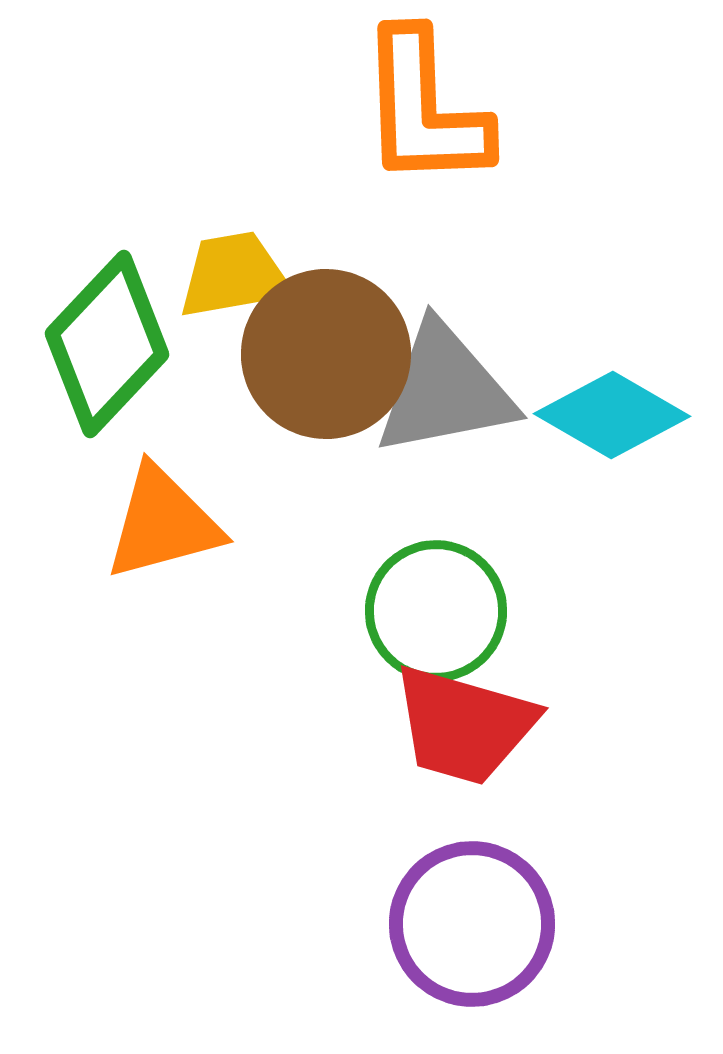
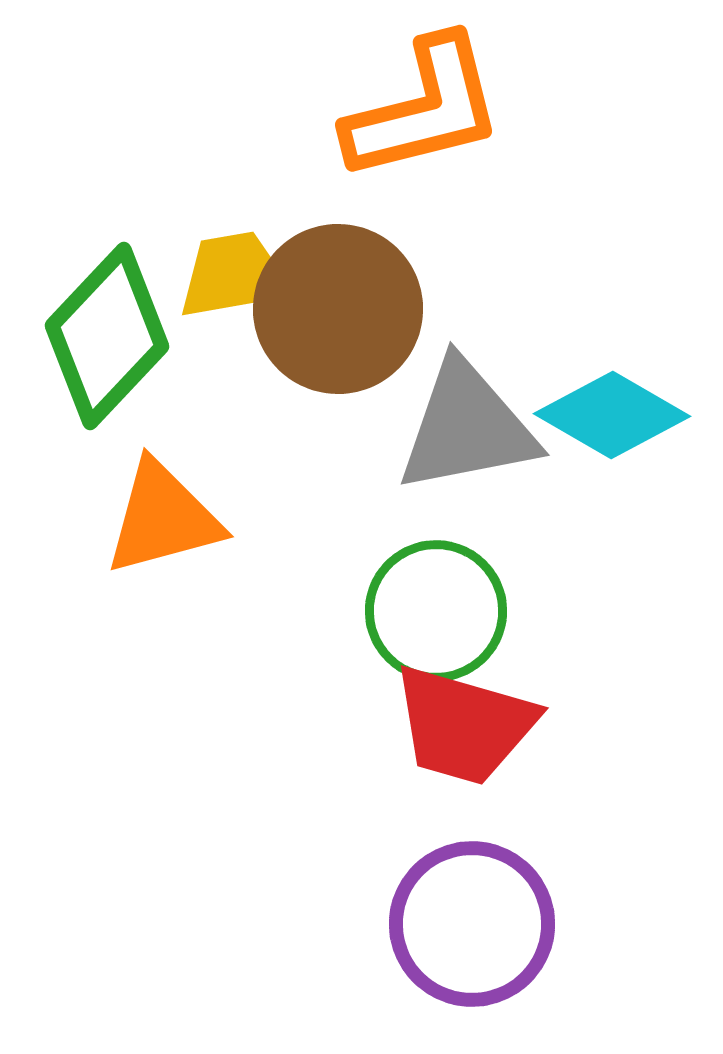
orange L-shape: rotated 102 degrees counterclockwise
green diamond: moved 8 px up
brown circle: moved 12 px right, 45 px up
gray triangle: moved 22 px right, 37 px down
orange triangle: moved 5 px up
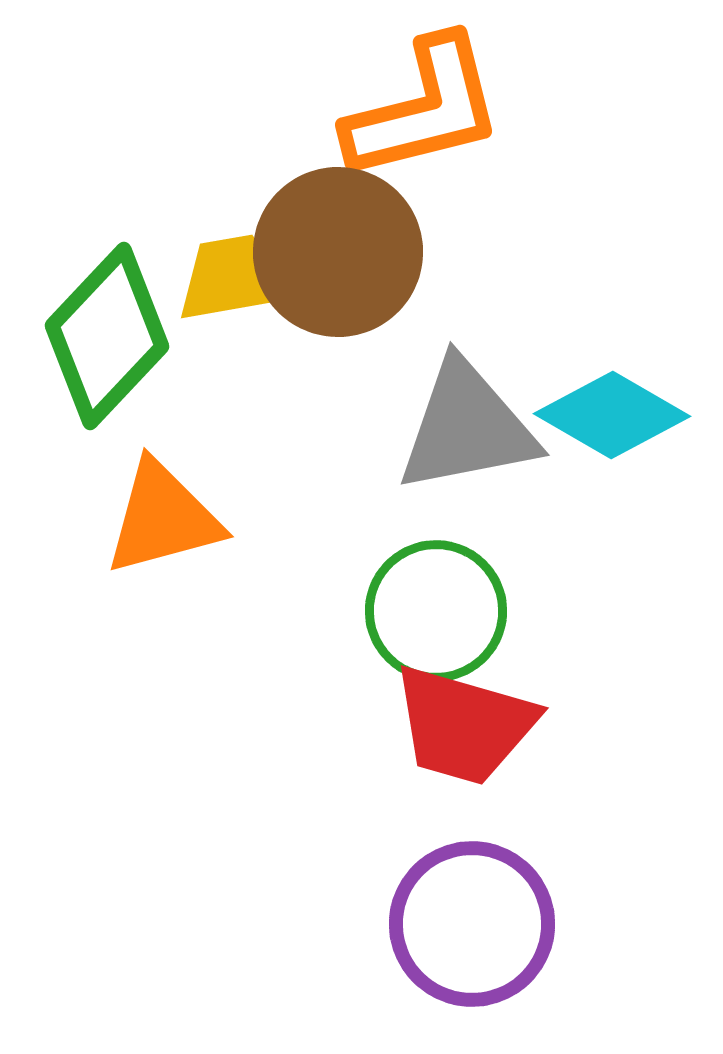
yellow trapezoid: moved 1 px left, 3 px down
brown circle: moved 57 px up
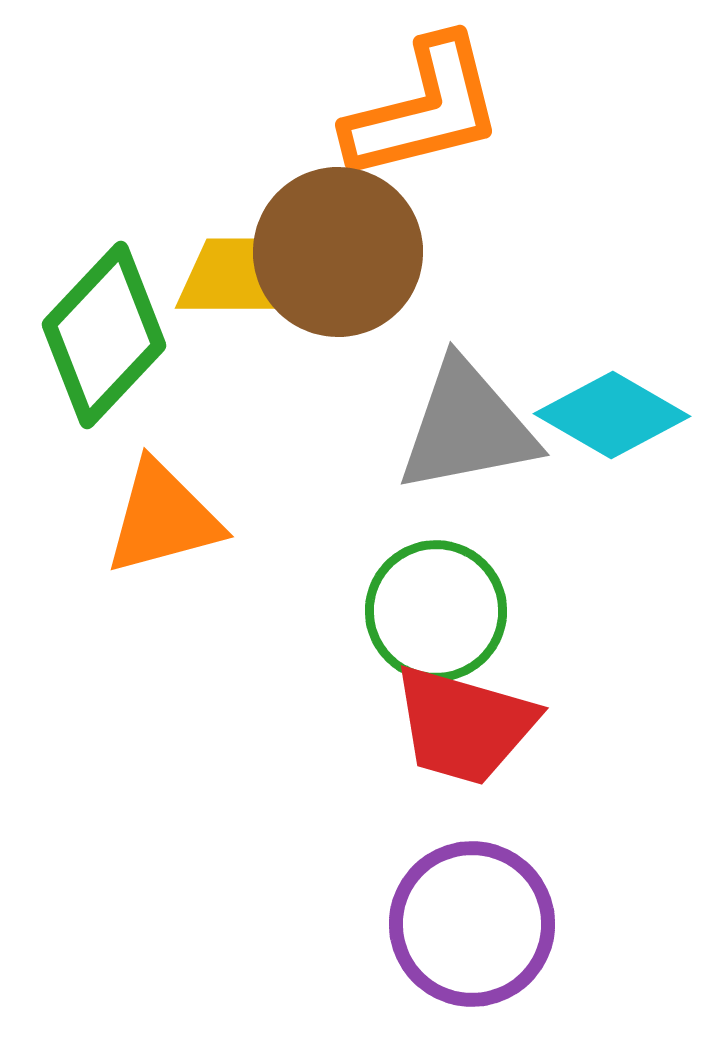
yellow trapezoid: rotated 10 degrees clockwise
green diamond: moved 3 px left, 1 px up
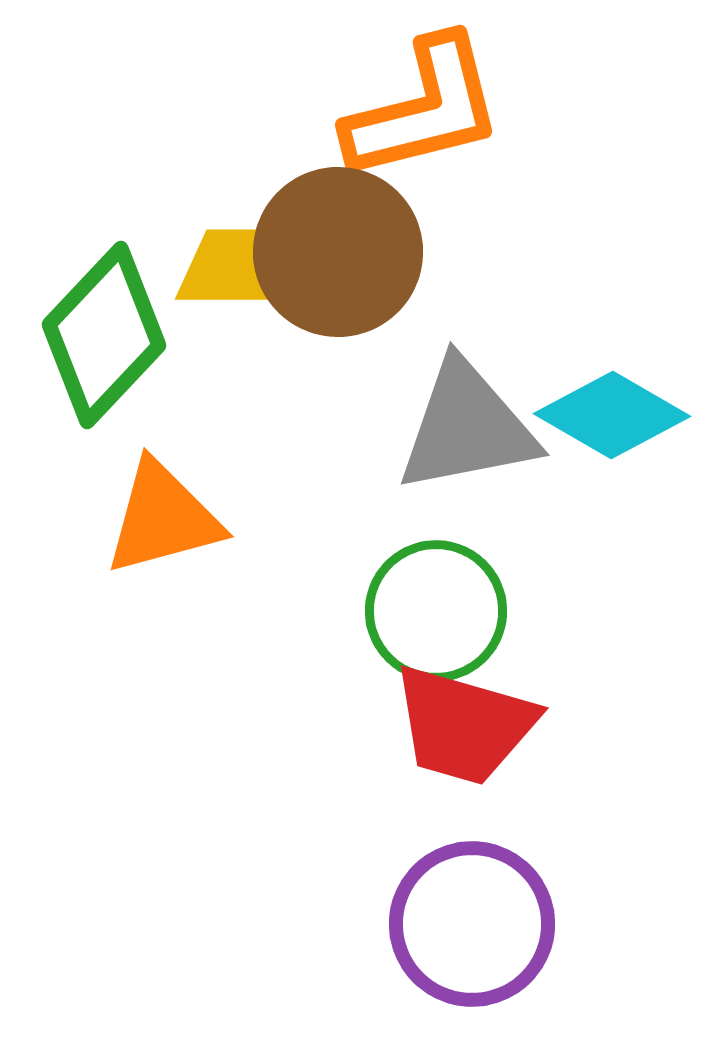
yellow trapezoid: moved 9 px up
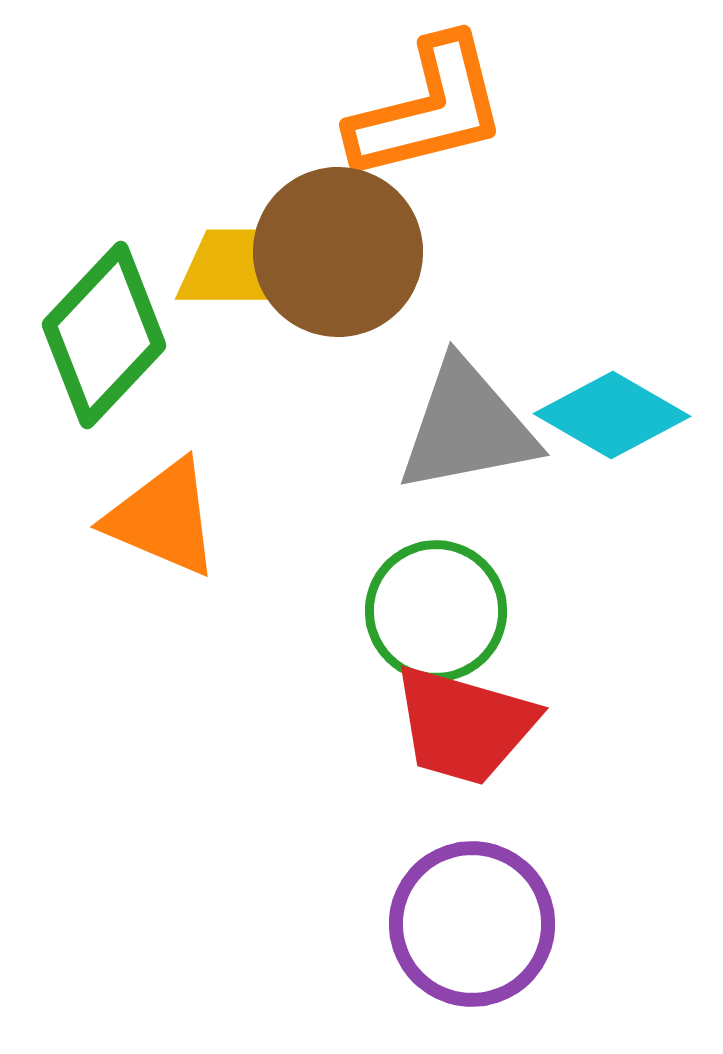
orange L-shape: moved 4 px right
orange triangle: rotated 38 degrees clockwise
